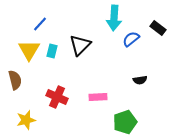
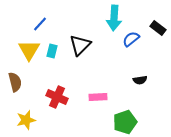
brown semicircle: moved 2 px down
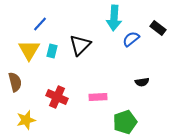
black semicircle: moved 2 px right, 2 px down
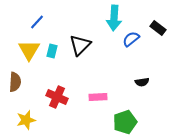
blue line: moved 3 px left, 2 px up
brown semicircle: rotated 18 degrees clockwise
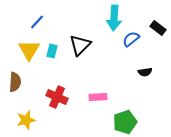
black semicircle: moved 3 px right, 10 px up
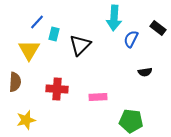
blue semicircle: rotated 24 degrees counterclockwise
cyan rectangle: moved 2 px right, 17 px up
red cross: moved 8 px up; rotated 20 degrees counterclockwise
green pentagon: moved 6 px right, 1 px up; rotated 25 degrees clockwise
